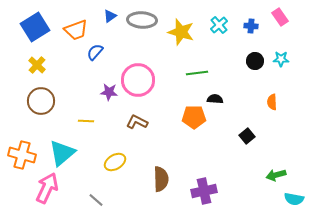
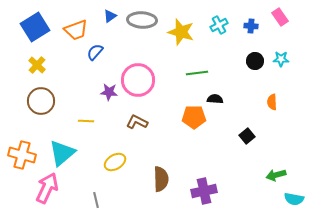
cyan cross: rotated 12 degrees clockwise
gray line: rotated 35 degrees clockwise
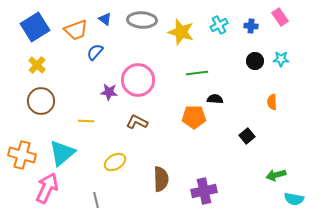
blue triangle: moved 5 px left, 3 px down; rotated 48 degrees counterclockwise
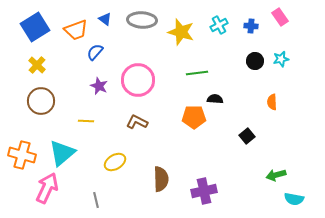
cyan star: rotated 14 degrees counterclockwise
purple star: moved 10 px left, 6 px up; rotated 18 degrees clockwise
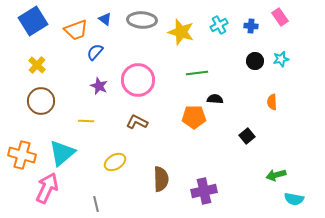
blue square: moved 2 px left, 6 px up
gray line: moved 4 px down
